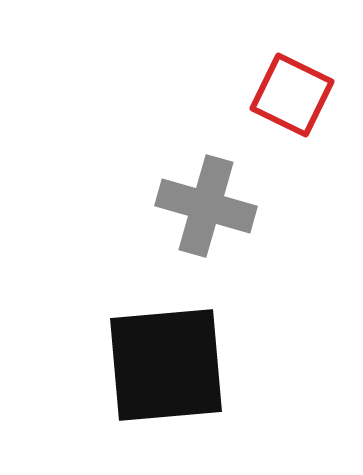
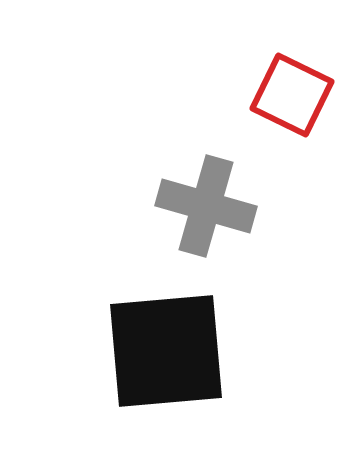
black square: moved 14 px up
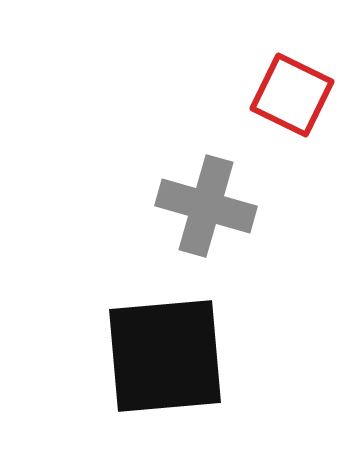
black square: moved 1 px left, 5 px down
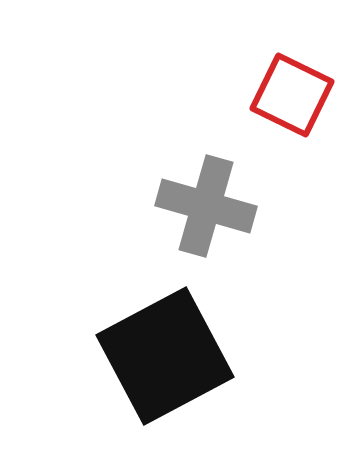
black square: rotated 23 degrees counterclockwise
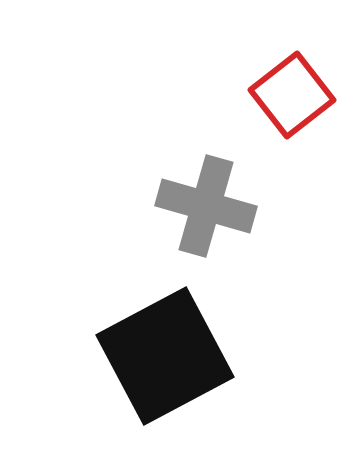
red square: rotated 26 degrees clockwise
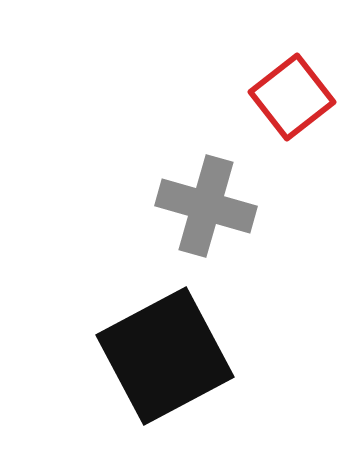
red square: moved 2 px down
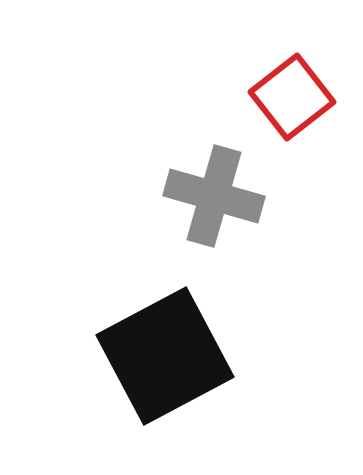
gray cross: moved 8 px right, 10 px up
